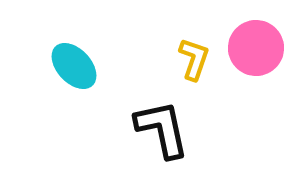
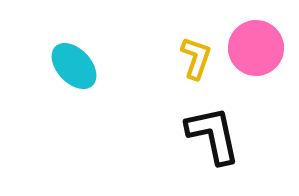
yellow L-shape: moved 2 px right, 1 px up
black L-shape: moved 51 px right, 6 px down
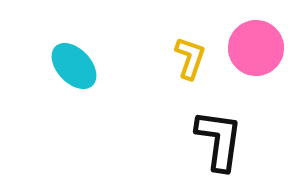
yellow L-shape: moved 6 px left
black L-shape: moved 6 px right, 5 px down; rotated 20 degrees clockwise
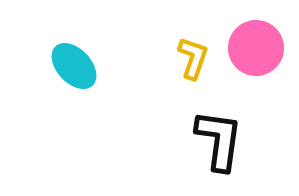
yellow L-shape: moved 3 px right
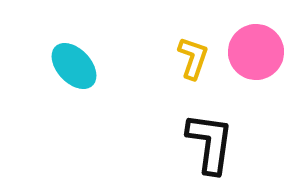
pink circle: moved 4 px down
black L-shape: moved 9 px left, 3 px down
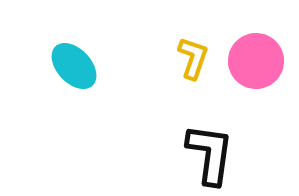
pink circle: moved 9 px down
black L-shape: moved 11 px down
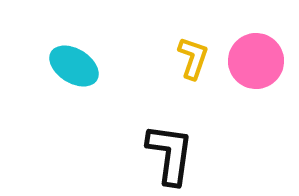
cyan ellipse: rotated 15 degrees counterclockwise
black L-shape: moved 40 px left
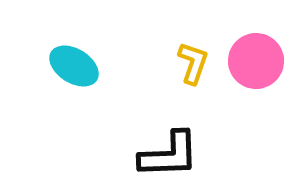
yellow L-shape: moved 5 px down
black L-shape: moved 1 px left, 1 px down; rotated 80 degrees clockwise
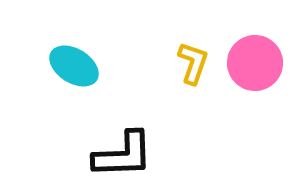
pink circle: moved 1 px left, 2 px down
black L-shape: moved 46 px left
